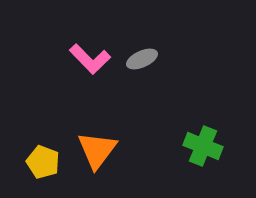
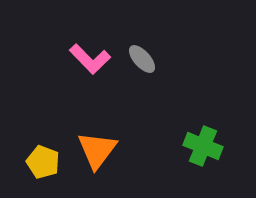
gray ellipse: rotated 72 degrees clockwise
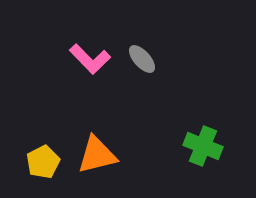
orange triangle: moved 5 px down; rotated 39 degrees clockwise
yellow pentagon: rotated 24 degrees clockwise
